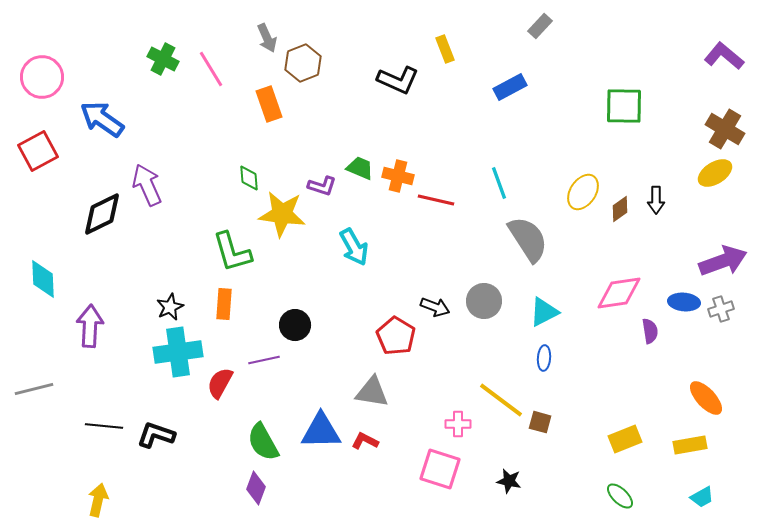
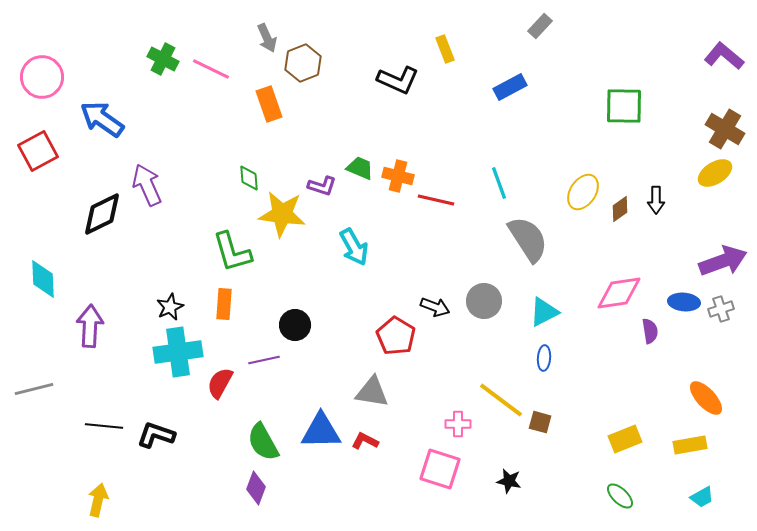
pink line at (211, 69): rotated 33 degrees counterclockwise
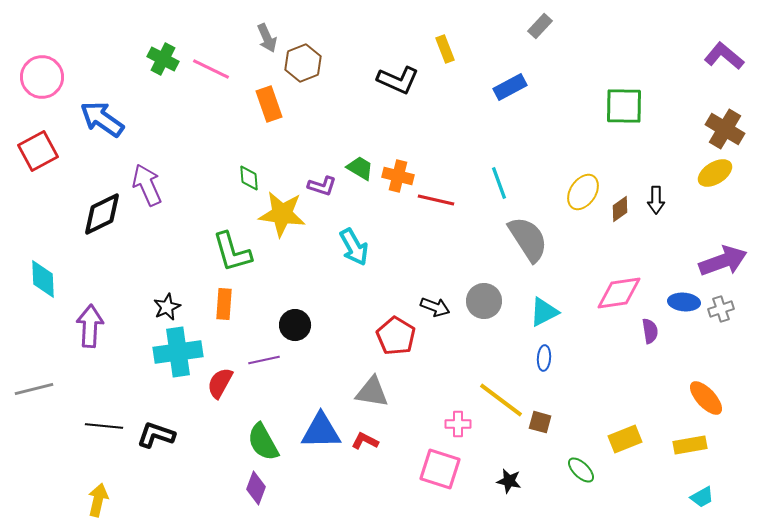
green trapezoid at (360, 168): rotated 8 degrees clockwise
black star at (170, 307): moved 3 px left
green ellipse at (620, 496): moved 39 px left, 26 px up
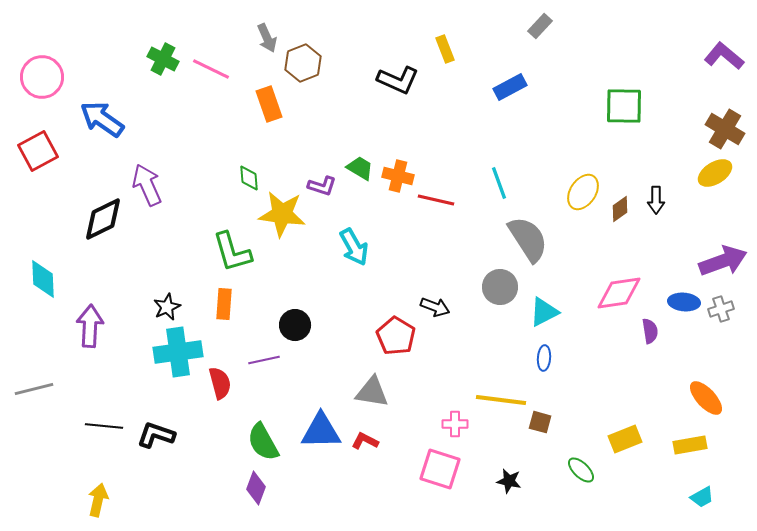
black diamond at (102, 214): moved 1 px right, 5 px down
gray circle at (484, 301): moved 16 px right, 14 px up
red semicircle at (220, 383): rotated 136 degrees clockwise
yellow line at (501, 400): rotated 30 degrees counterclockwise
pink cross at (458, 424): moved 3 px left
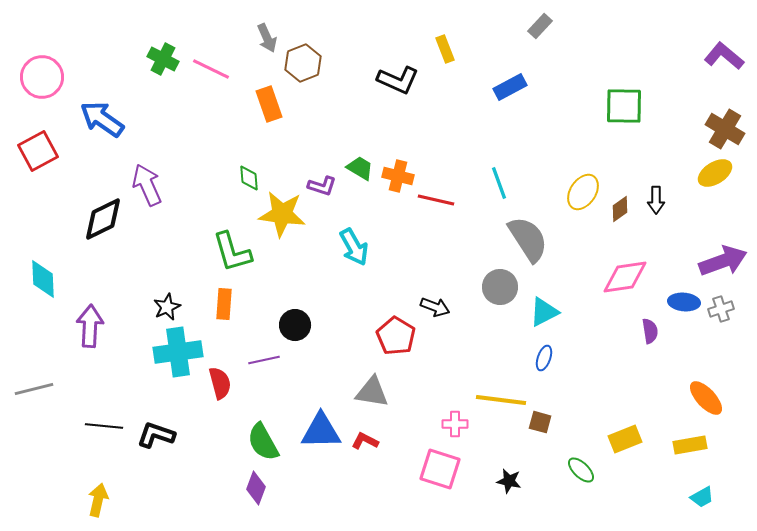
pink diamond at (619, 293): moved 6 px right, 16 px up
blue ellipse at (544, 358): rotated 15 degrees clockwise
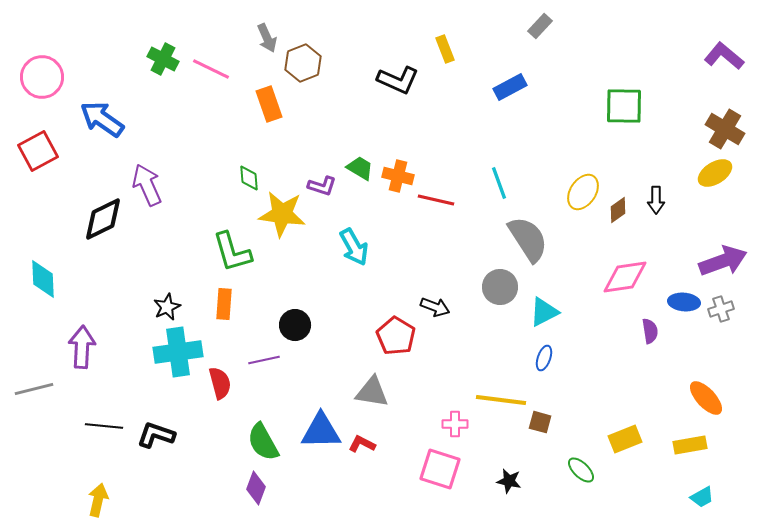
brown diamond at (620, 209): moved 2 px left, 1 px down
purple arrow at (90, 326): moved 8 px left, 21 px down
red L-shape at (365, 441): moved 3 px left, 3 px down
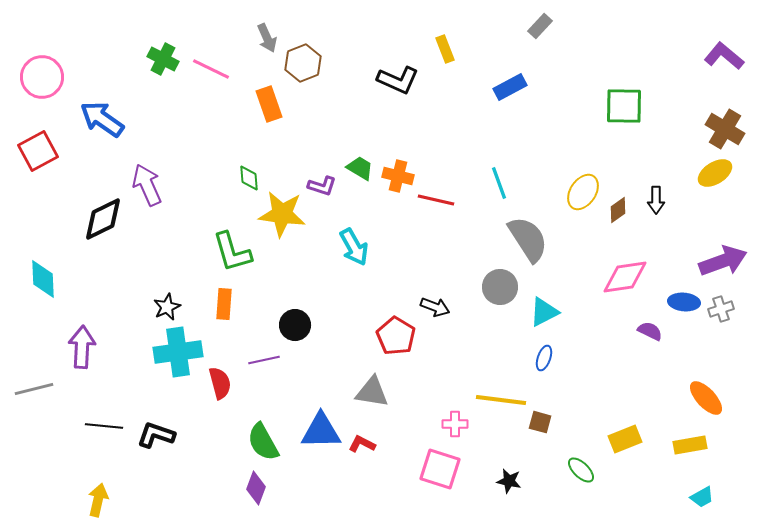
purple semicircle at (650, 331): rotated 55 degrees counterclockwise
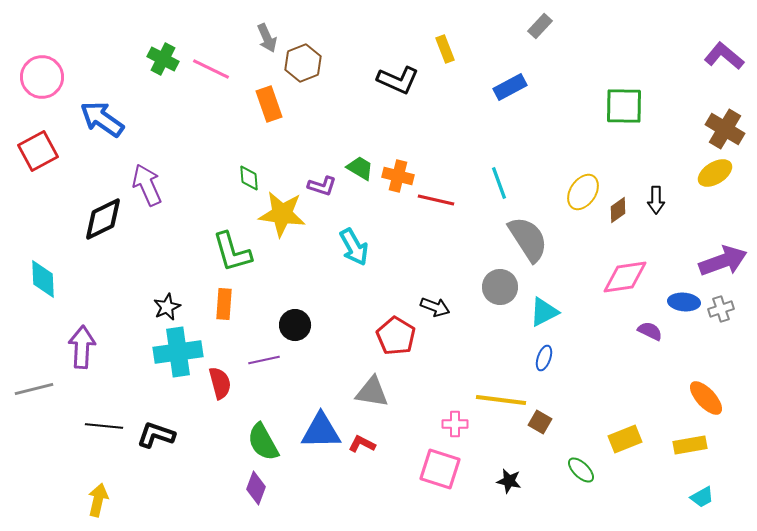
brown square at (540, 422): rotated 15 degrees clockwise
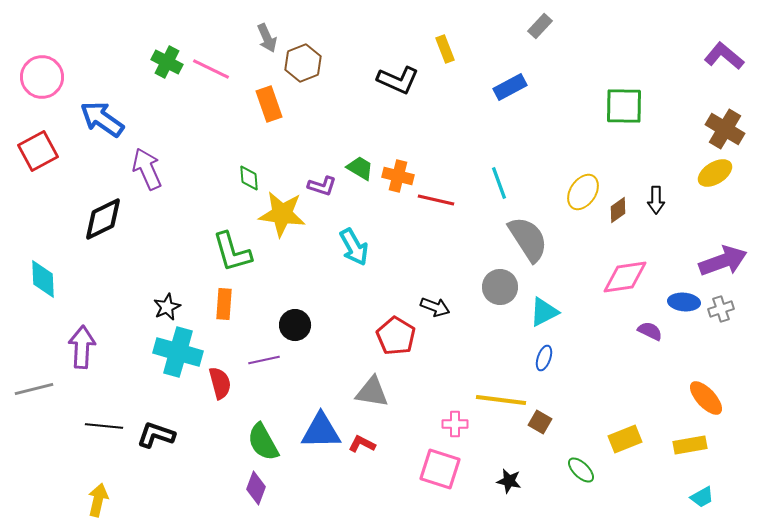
green cross at (163, 59): moved 4 px right, 3 px down
purple arrow at (147, 185): moved 16 px up
cyan cross at (178, 352): rotated 24 degrees clockwise
